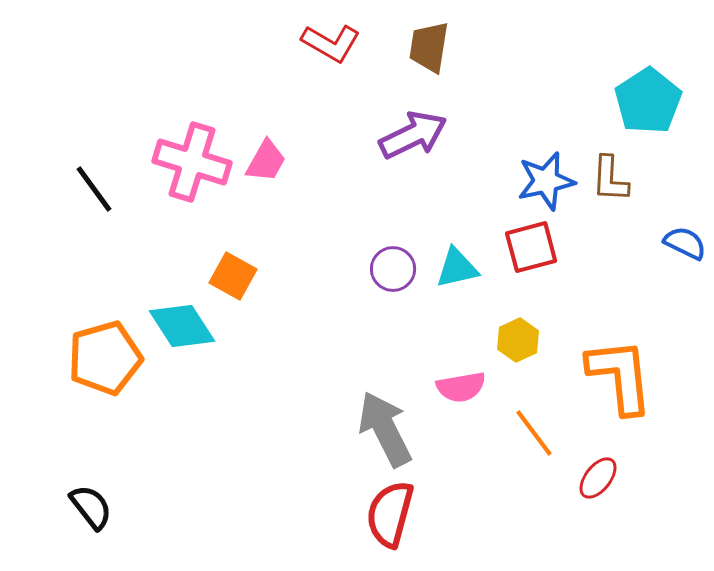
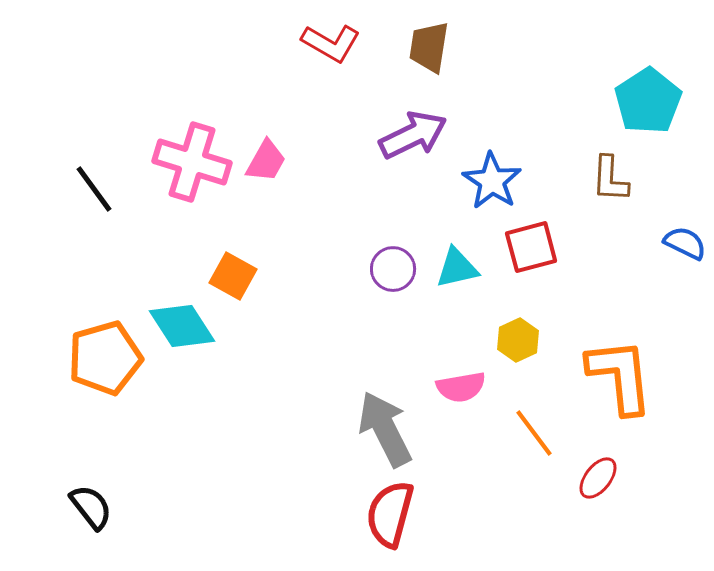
blue star: moved 54 px left; rotated 26 degrees counterclockwise
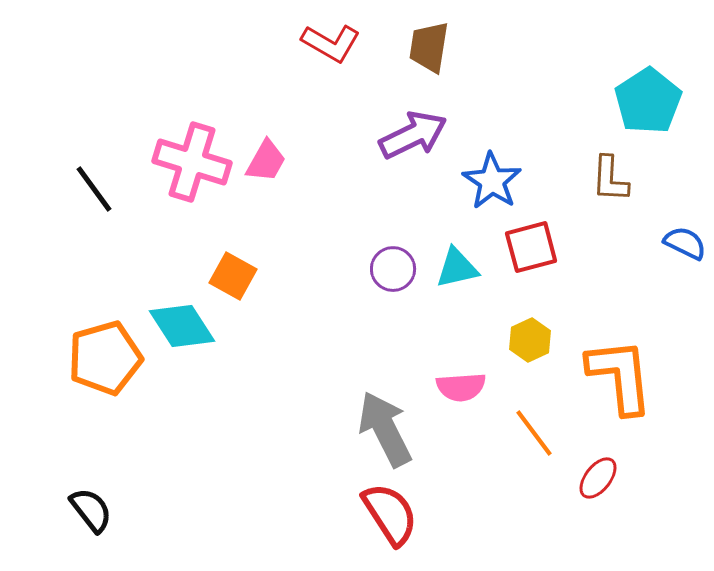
yellow hexagon: moved 12 px right
pink semicircle: rotated 6 degrees clockwise
black semicircle: moved 3 px down
red semicircle: rotated 132 degrees clockwise
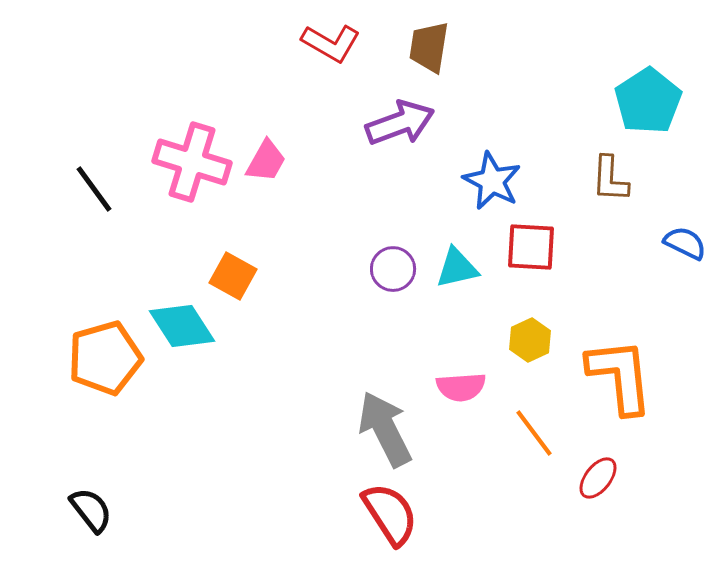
purple arrow: moved 13 px left, 12 px up; rotated 6 degrees clockwise
blue star: rotated 6 degrees counterclockwise
red square: rotated 18 degrees clockwise
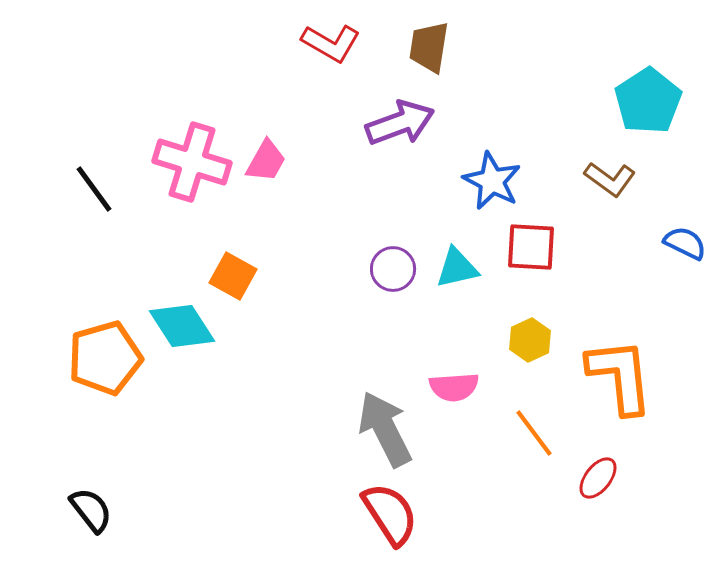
brown L-shape: rotated 57 degrees counterclockwise
pink semicircle: moved 7 px left
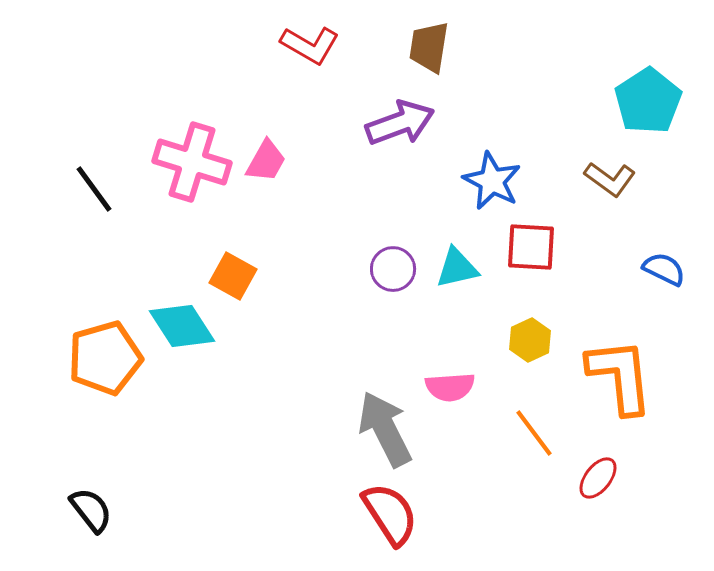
red L-shape: moved 21 px left, 2 px down
blue semicircle: moved 21 px left, 26 px down
pink semicircle: moved 4 px left
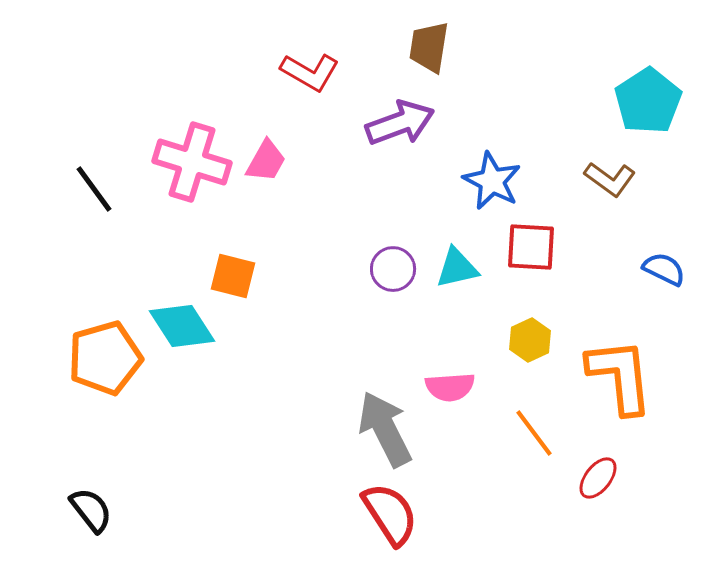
red L-shape: moved 27 px down
orange square: rotated 15 degrees counterclockwise
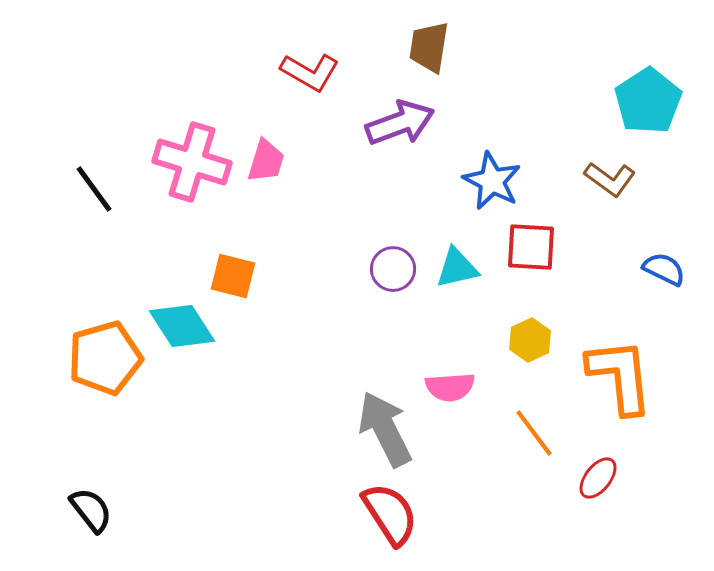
pink trapezoid: rotated 12 degrees counterclockwise
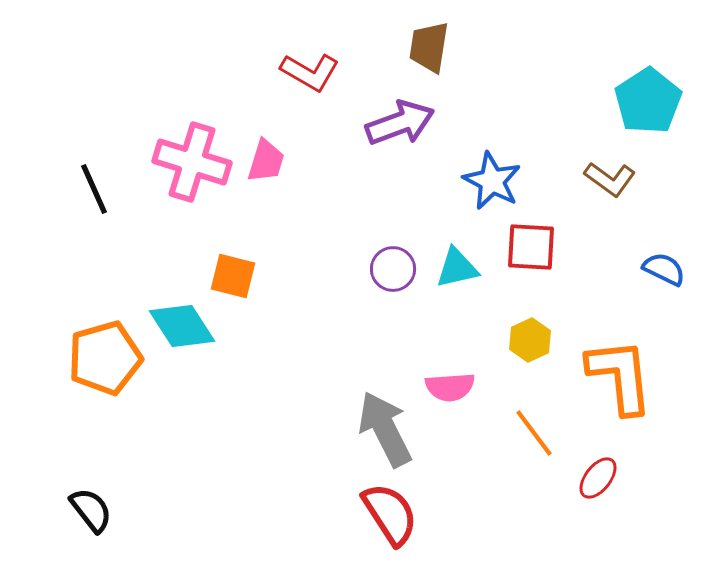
black line: rotated 12 degrees clockwise
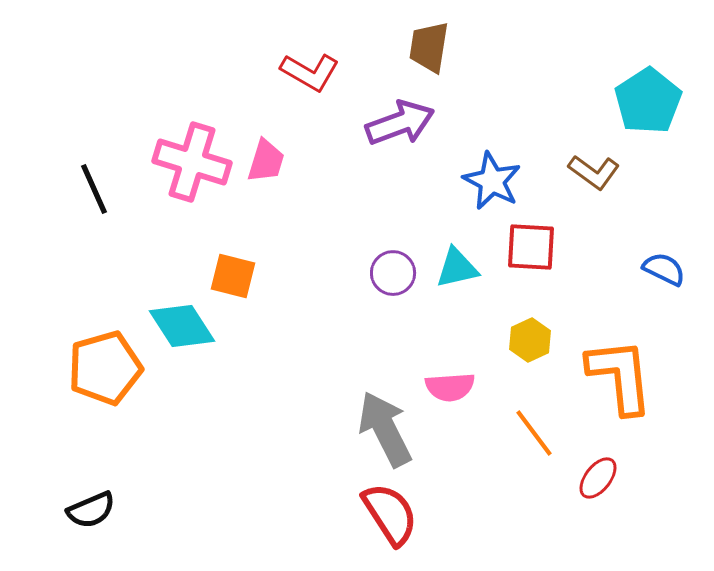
brown L-shape: moved 16 px left, 7 px up
purple circle: moved 4 px down
orange pentagon: moved 10 px down
black semicircle: rotated 105 degrees clockwise
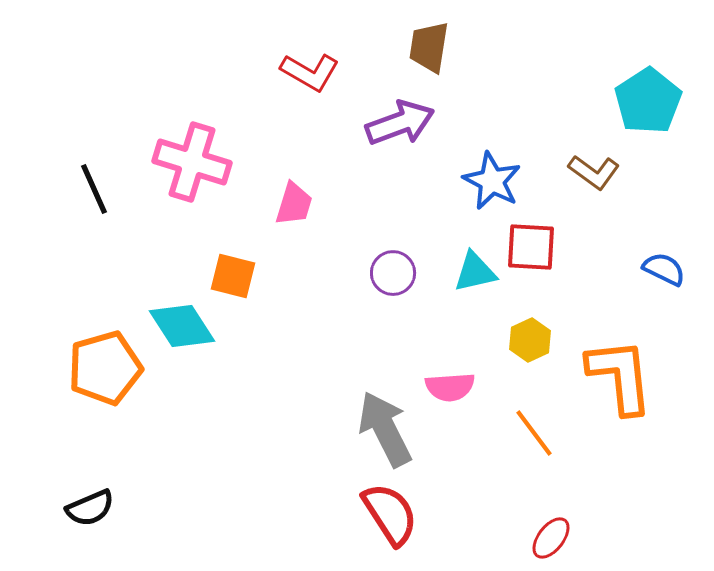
pink trapezoid: moved 28 px right, 43 px down
cyan triangle: moved 18 px right, 4 px down
red ellipse: moved 47 px left, 60 px down
black semicircle: moved 1 px left, 2 px up
